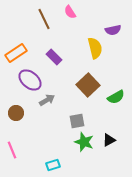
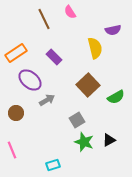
gray square: moved 1 px up; rotated 21 degrees counterclockwise
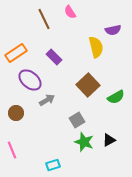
yellow semicircle: moved 1 px right, 1 px up
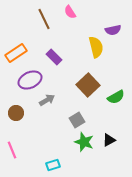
purple ellipse: rotated 65 degrees counterclockwise
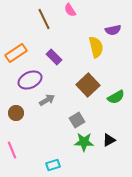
pink semicircle: moved 2 px up
green star: rotated 18 degrees counterclockwise
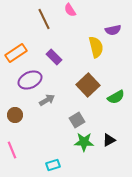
brown circle: moved 1 px left, 2 px down
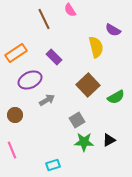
purple semicircle: rotated 42 degrees clockwise
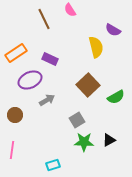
purple rectangle: moved 4 px left, 2 px down; rotated 21 degrees counterclockwise
pink line: rotated 30 degrees clockwise
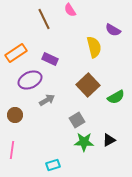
yellow semicircle: moved 2 px left
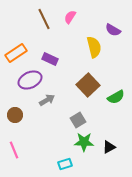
pink semicircle: moved 7 px down; rotated 64 degrees clockwise
gray square: moved 1 px right
black triangle: moved 7 px down
pink line: moved 2 px right; rotated 30 degrees counterclockwise
cyan rectangle: moved 12 px right, 1 px up
